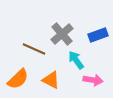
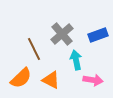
brown line: rotated 40 degrees clockwise
cyan arrow: rotated 24 degrees clockwise
orange semicircle: moved 3 px right, 1 px up
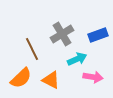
gray cross: rotated 10 degrees clockwise
brown line: moved 2 px left
cyan arrow: moved 1 px right, 1 px up; rotated 78 degrees clockwise
pink arrow: moved 3 px up
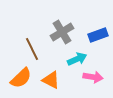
gray cross: moved 2 px up
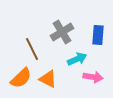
blue rectangle: rotated 66 degrees counterclockwise
orange triangle: moved 3 px left, 1 px up
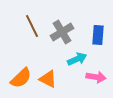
brown line: moved 23 px up
pink arrow: moved 3 px right
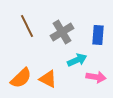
brown line: moved 5 px left
cyan arrow: moved 1 px down
